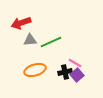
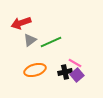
gray triangle: rotated 32 degrees counterclockwise
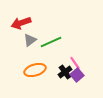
pink line: rotated 24 degrees clockwise
black cross: rotated 24 degrees counterclockwise
